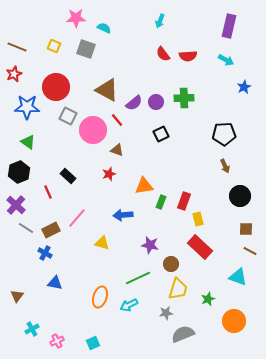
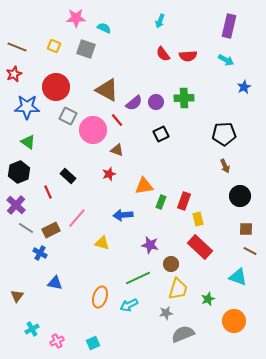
blue cross at (45, 253): moved 5 px left
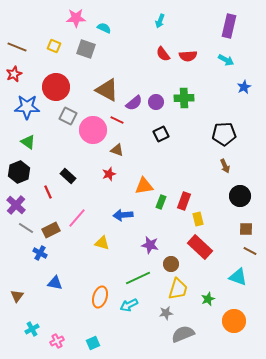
red line at (117, 120): rotated 24 degrees counterclockwise
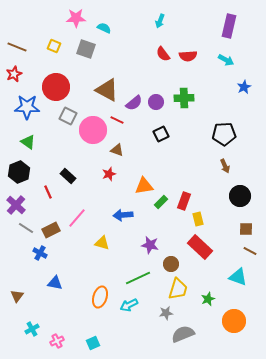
green rectangle at (161, 202): rotated 24 degrees clockwise
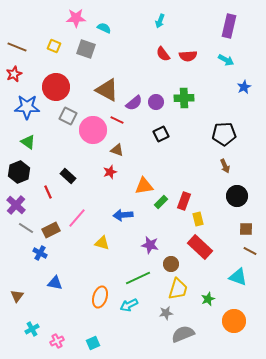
red star at (109, 174): moved 1 px right, 2 px up
black circle at (240, 196): moved 3 px left
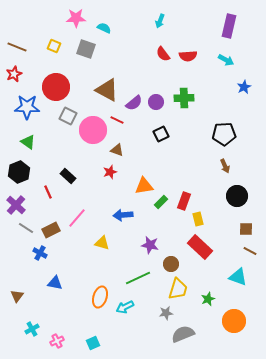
cyan arrow at (129, 305): moved 4 px left, 2 px down
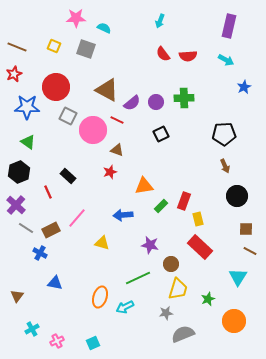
purple semicircle at (134, 103): moved 2 px left
green rectangle at (161, 202): moved 4 px down
cyan triangle at (238, 277): rotated 42 degrees clockwise
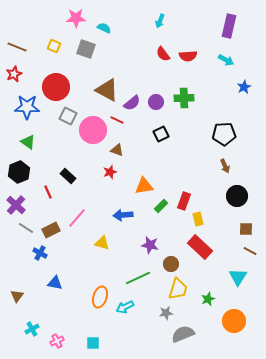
cyan square at (93, 343): rotated 24 degrees clockwise
